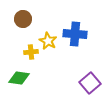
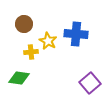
brown circle: moved 1 px right, 5 px down
blue cross: moved 1 px right
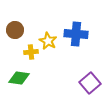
brown circle: moved 9 px left, 6 px down
